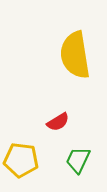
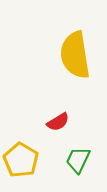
yellow pentagon: rotated 24 degrees clockwise
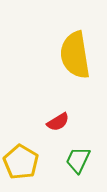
yellow pentagon: moved 2 px down
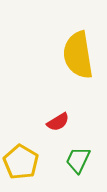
yellow semicircle: moved 3 px right
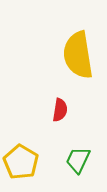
red semicircle: moved 2 px right, 12 px up; rotated 50 degrees counterclockwise
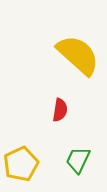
yellow semicircle: rotated 141 degrees clockwise
yellow pentagon: moved 2 px down; rotated 16 degrees clockwise
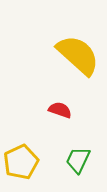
red semicircle: rotated 80 degrees counterclockwise
yellow pentagon: moved 2 px up
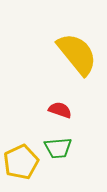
yellow semicircle: moved 1 px left, 1 px up; rotated 9 degrees clockwise
green trapezoid: moved 20 px left, 12 px up; rotated 120 degrees counterclockwise
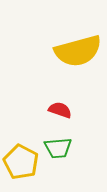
yellow semicircle: moved 1 px right, 3 px up; rotated 114 degrees clockwise
yellow pentagon: rotated 20 degrees counterclockwise
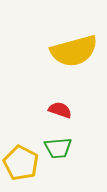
yellow semicircle: moved 4 px left
yellow pentagon: moved 1 px down
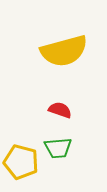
yellow semicircle: moved 10 px left
yellow pentagon: moved 1 px up; rotated 12 degrees counterclockwise
